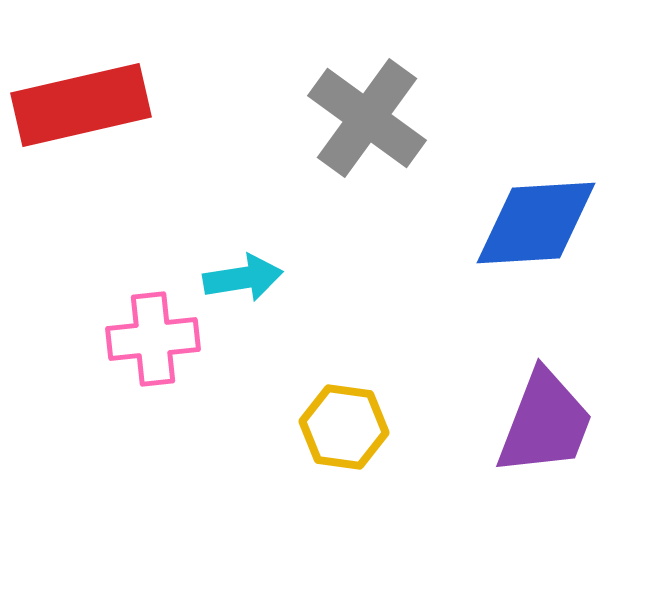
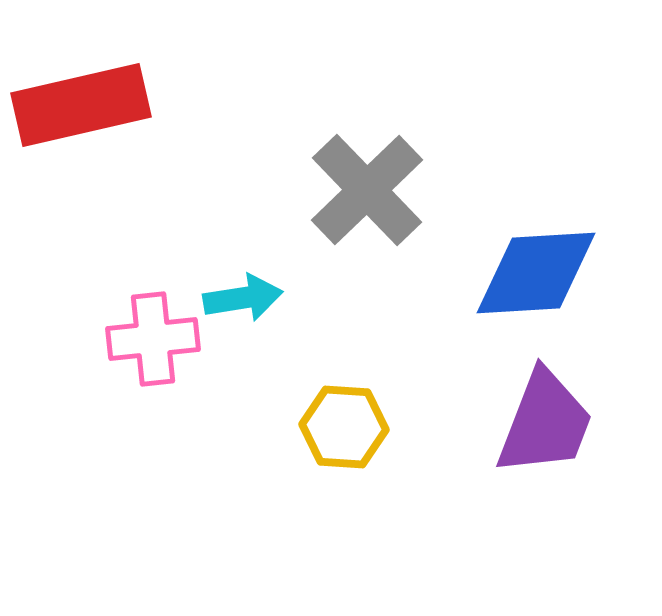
gray cross: moved 72 px down; rotated 10 degrees clockwise
blue diamond: moved 50 px down
cyan arrow: moved 20 px down
yellow hexagon: rotated 4 degrees counterclockwise
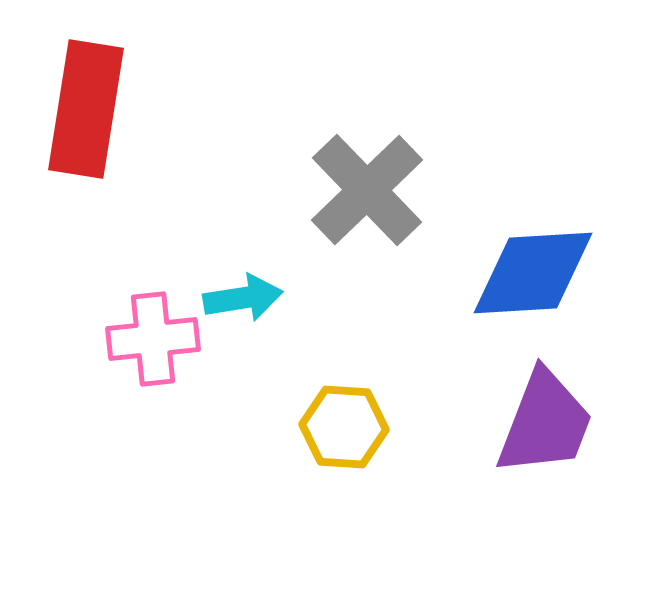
red rectangle: moved 5 px right, 4 px down; rotated 68 degrees counterclockwise
blue diamond: moved 3 px left
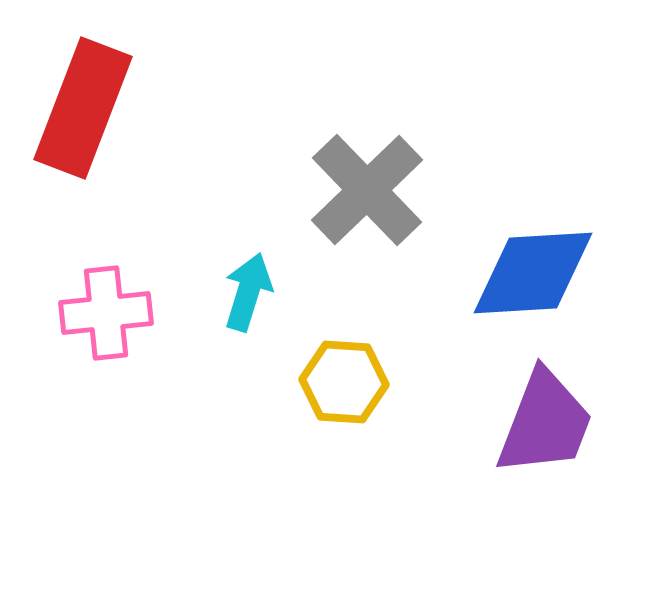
red rectangle: moved 3 px left, 1 px up; rotated 12 degrees clockwise
cyan arrow: moved 5 px right, 6 px up; rotated 64 degrees counterclockwise
pink cross: moved 47 px left, 26 px up
yellow hexagon: moved 45 px up
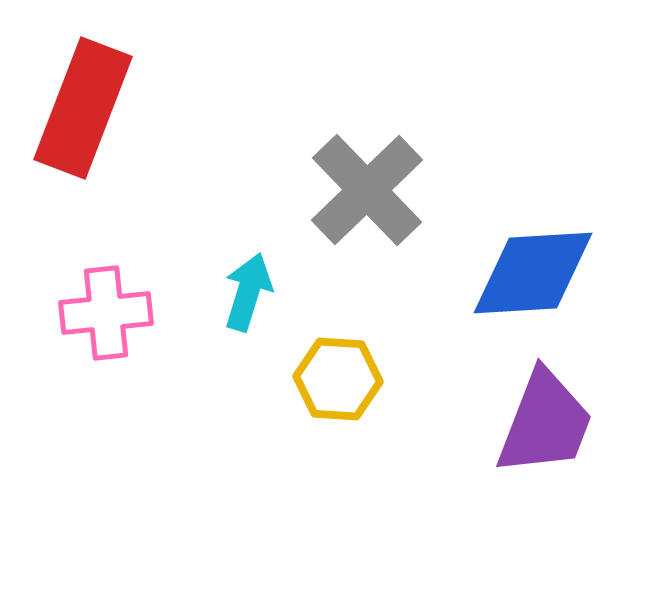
yellow hexagon: moved 6 px left, 3 px up
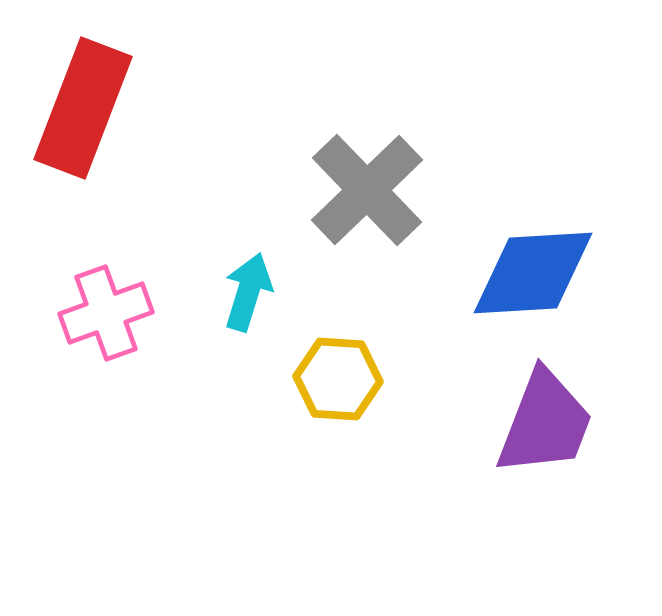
pink cross: rotated 14 degrees counterclockwise
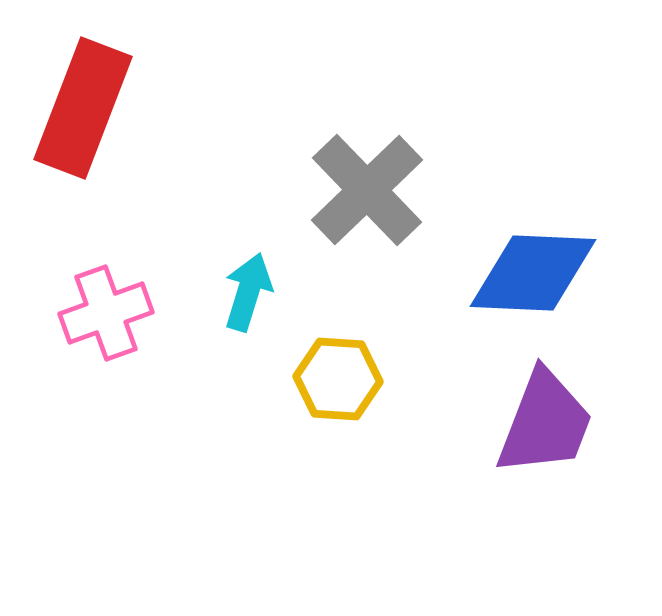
blue diamond: rotated 6 degrees clockwise
